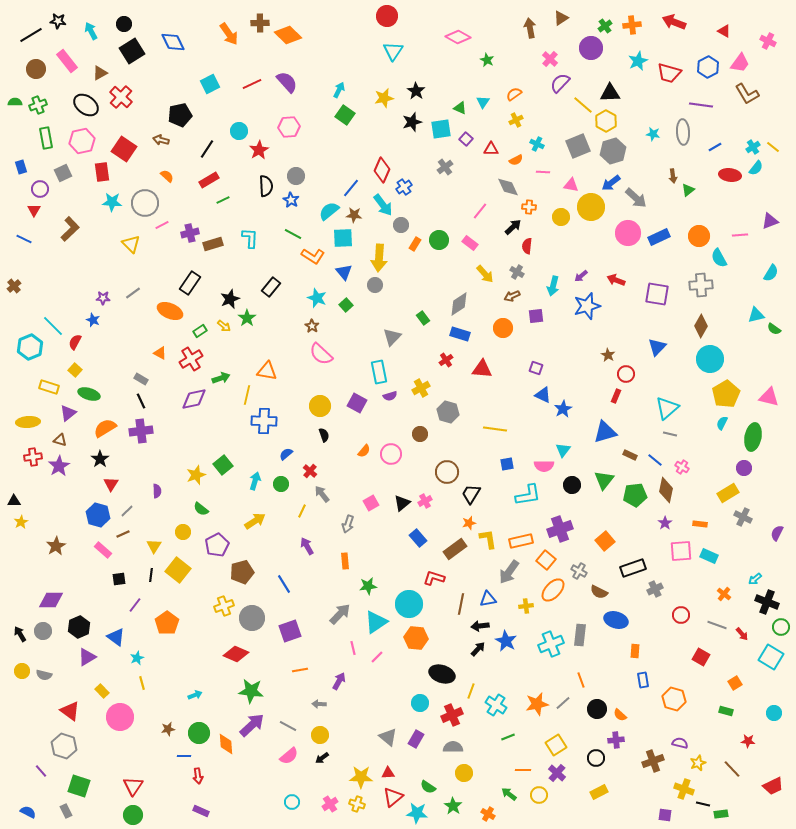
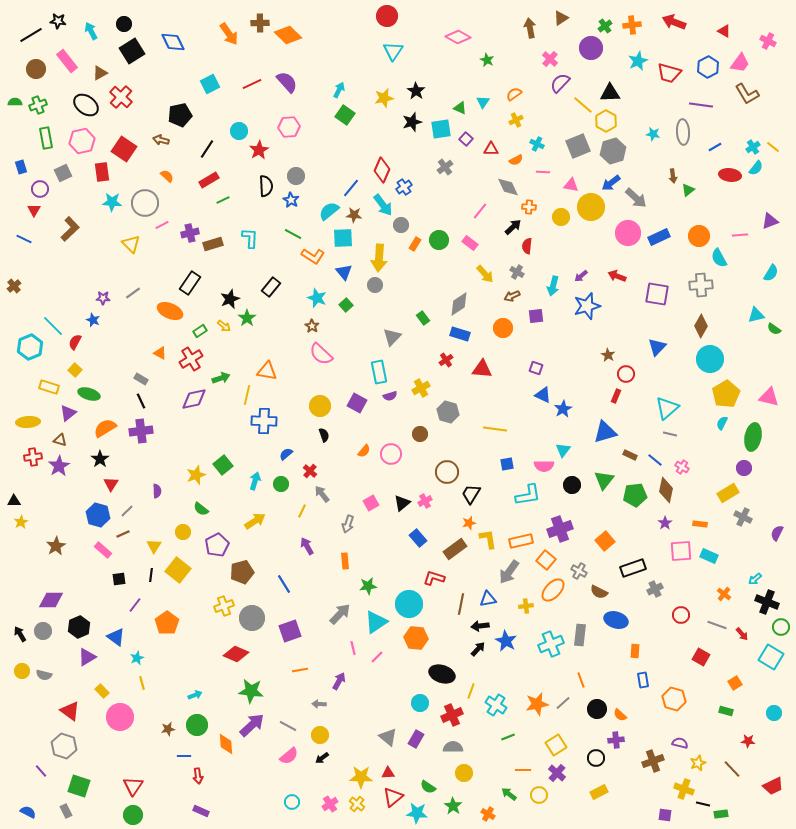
red arrow at (616, 280): moved 1 px right, 4 px up
green circle at (199, 733): moved 2 px left, 8 px up
yellow cross at (357, 804): rotated 21 degrees clockwise
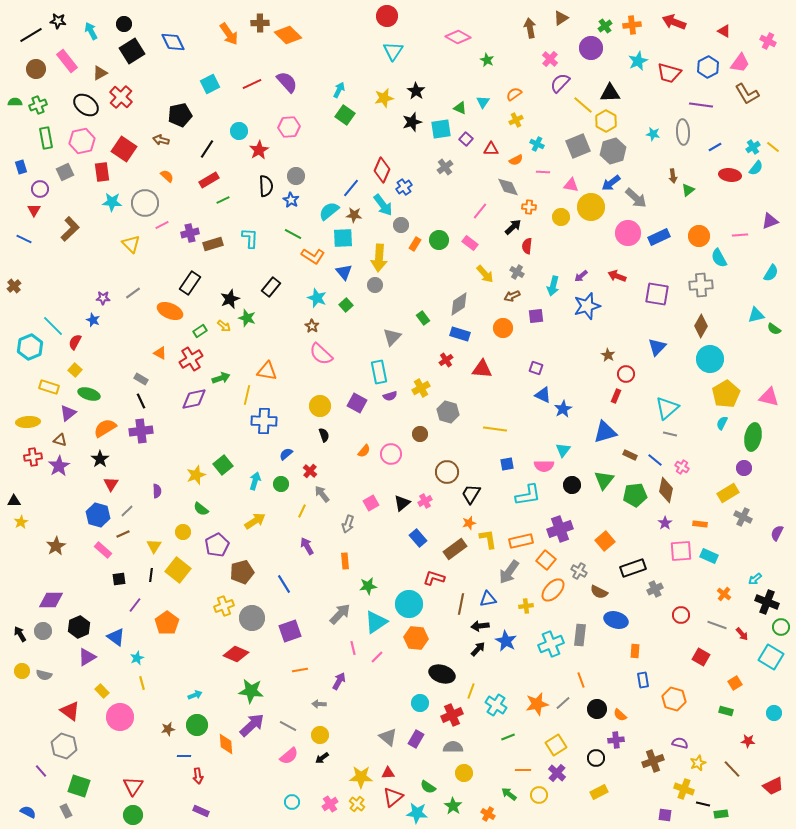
gray square at (63, 173): moved 2 px right, 1 px up
green star at (247, 318): rotated 18 degrees counterclockwise
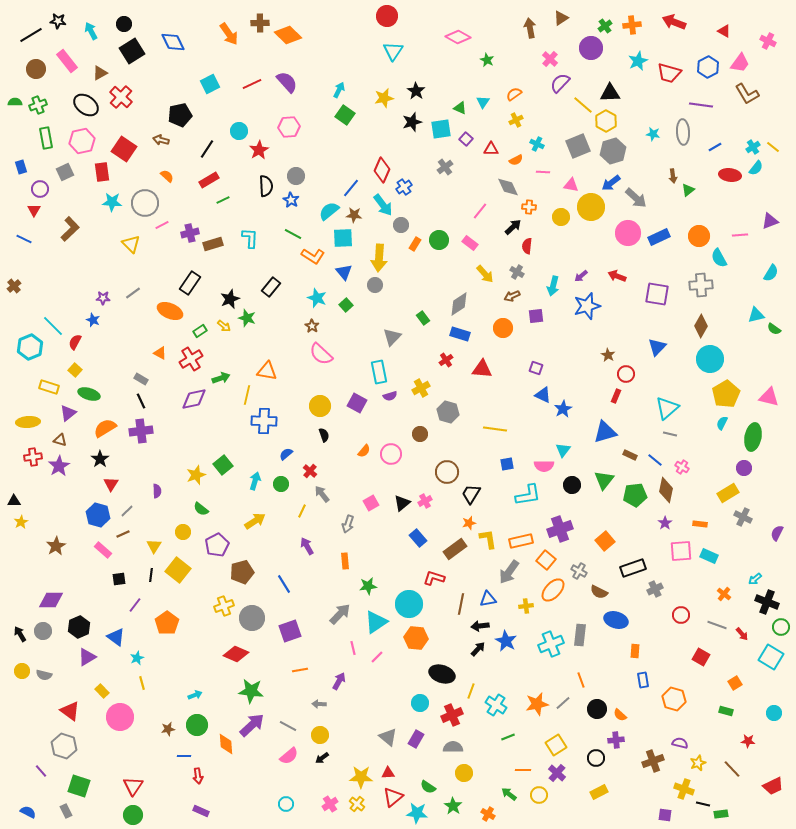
cyan circle at (292, 802): moved 6 px left, 2 px down
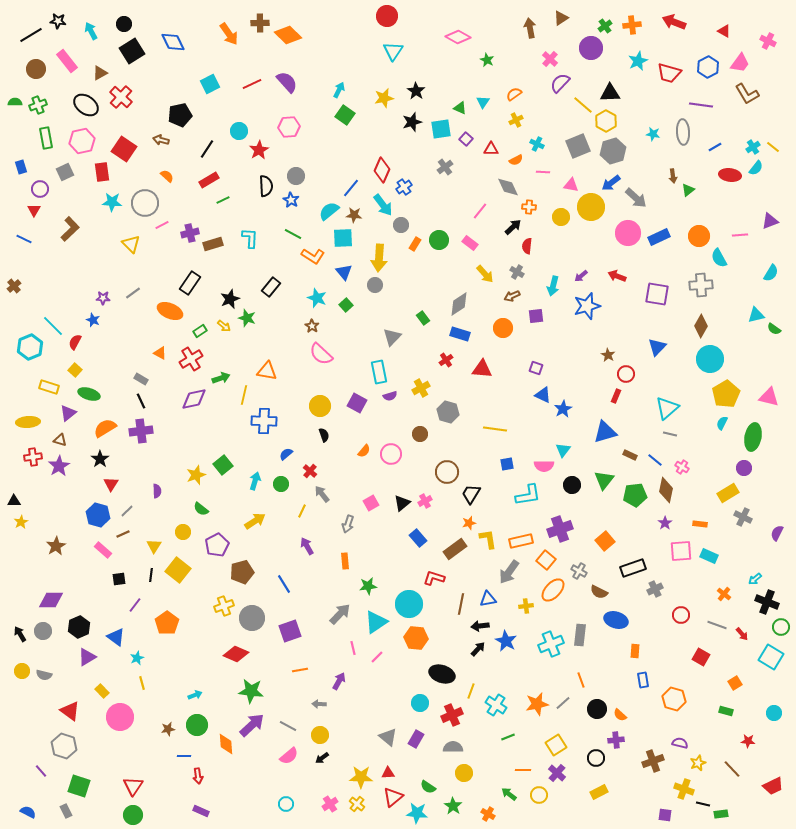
yellow line at (247, 395): moved 3 px left
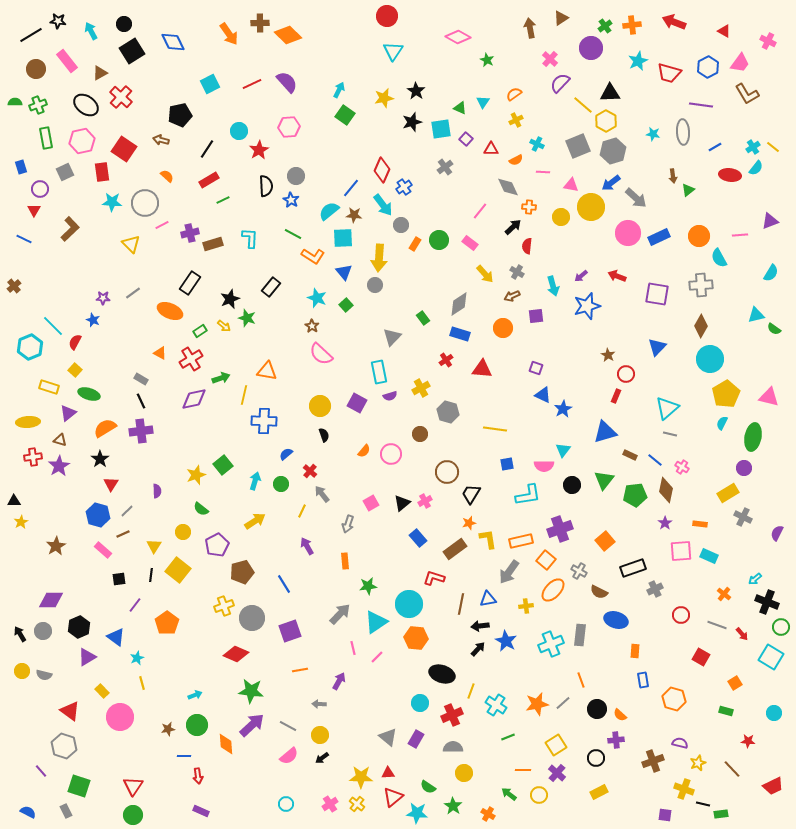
cyan arrow at (553, 286): rotated 30 degrees counterclockwise
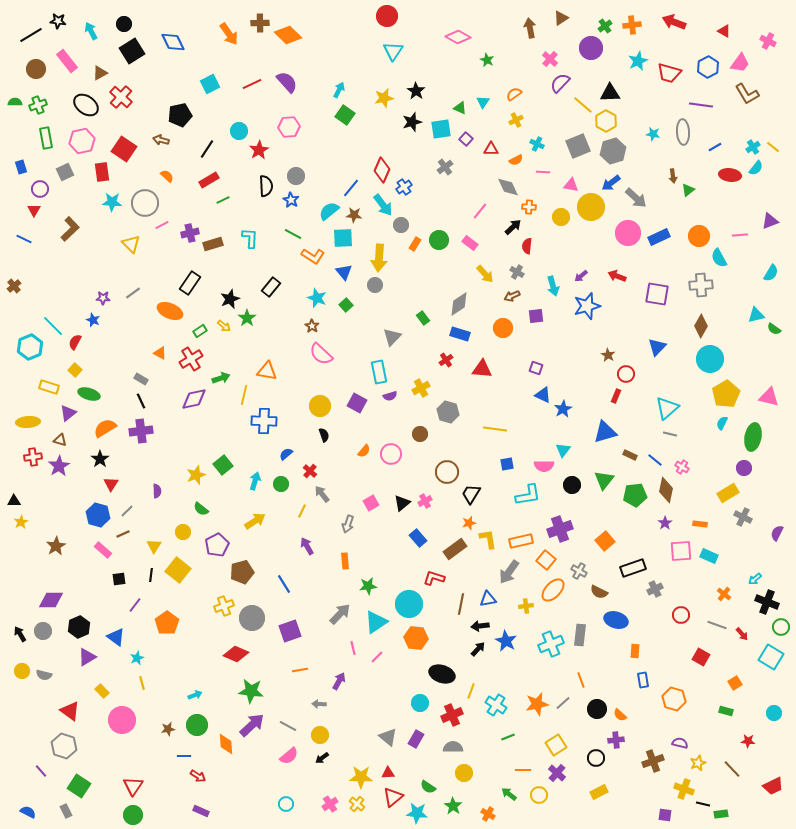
green star at (247, 318): rotated 18 degrees clockwise
pink circle at (120, 717): moved 2 px right, 3 px down
red arrow at (198, 776): rotated 49 degrees counterclockwise
green square at (79, 786): rotated 15 degrees clockwise
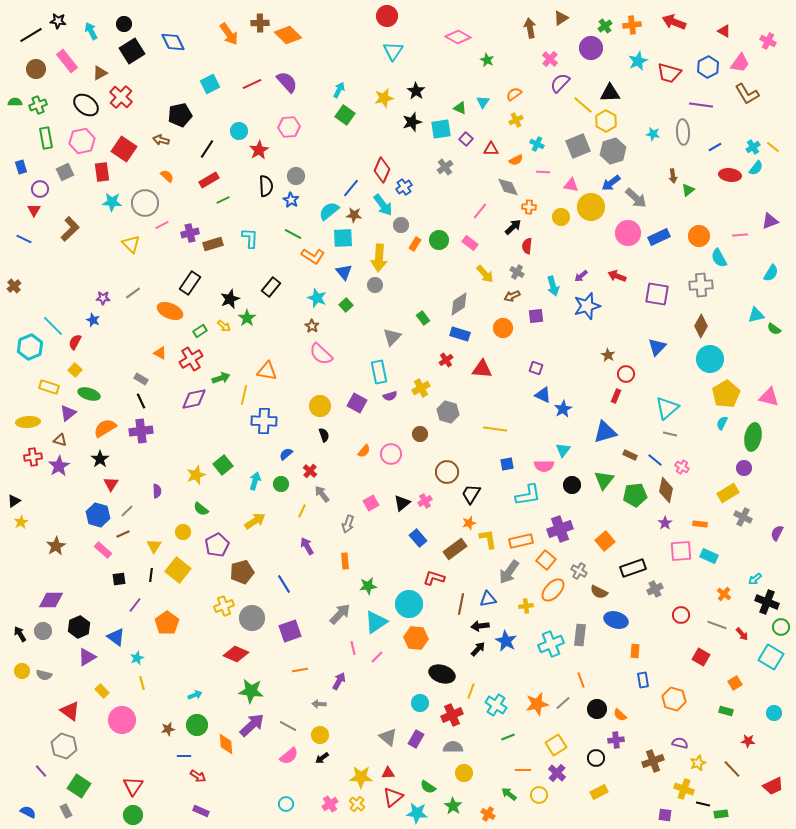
black triangle at (14, 501): rotated 32 degrees counterclockwise
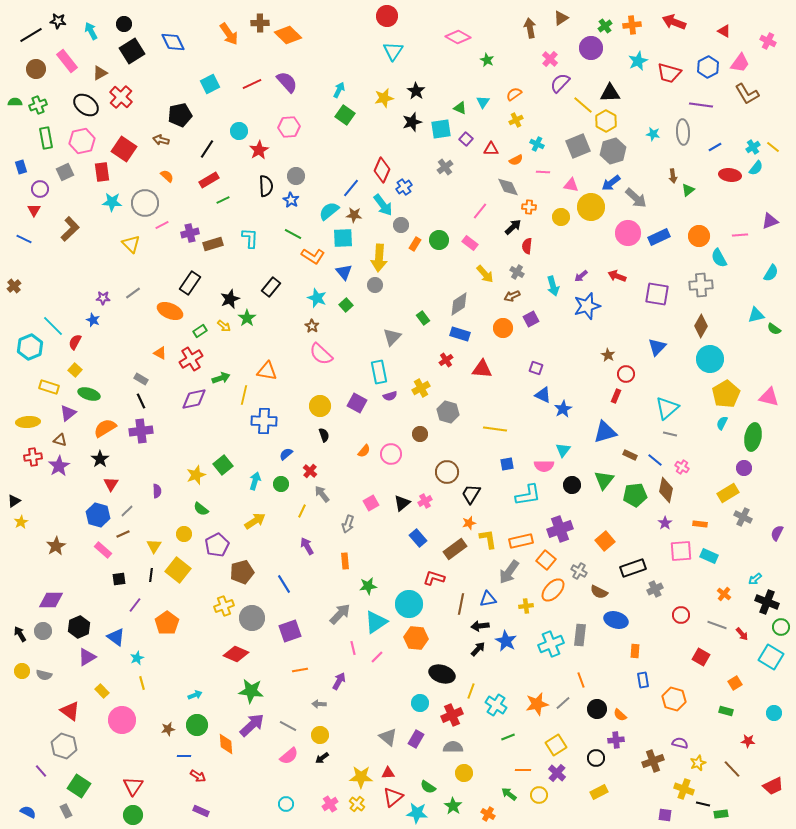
purple square at (536, 316): moved 5 px left, 3 px down; rotated 21 degrees counterclockwise
yellow circle at (183, 532): moved 1 px right, 2 px down
